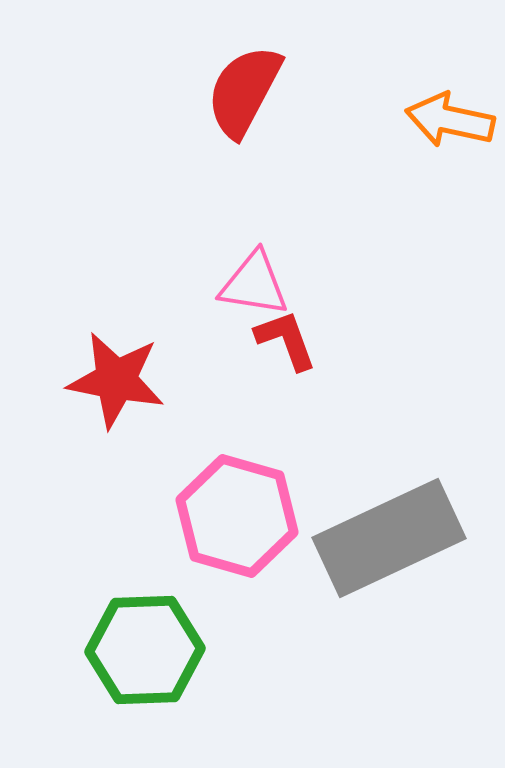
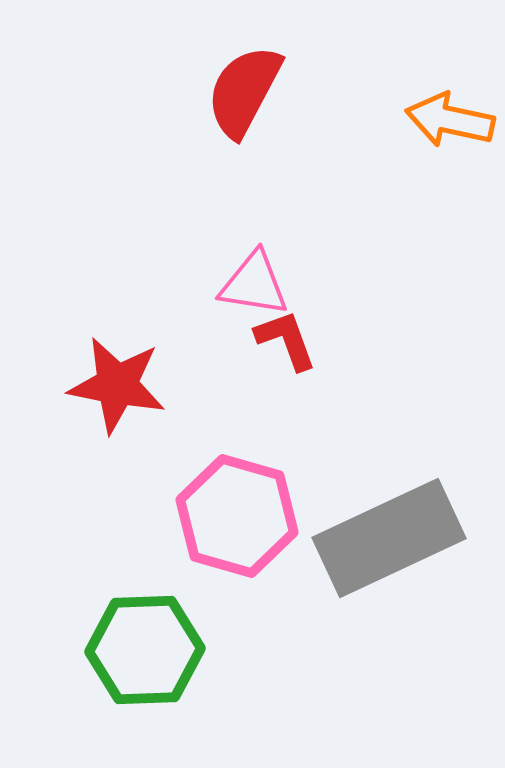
red star: moved 1 px right, 5 px down
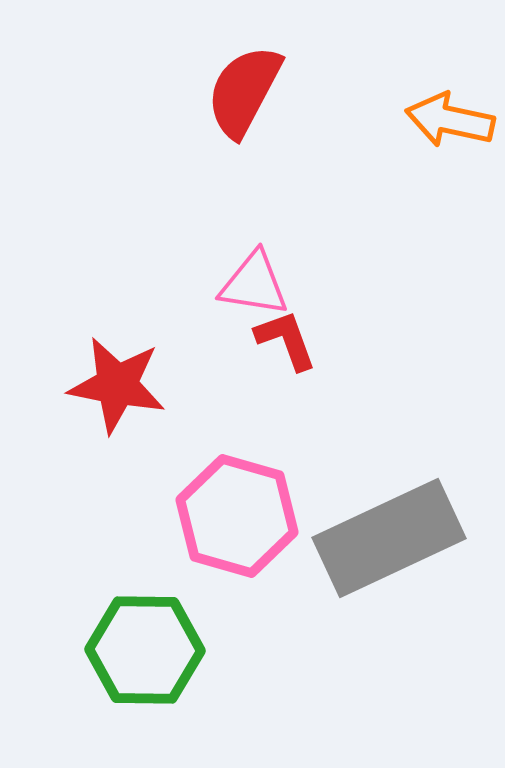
green hexagon: rotated 3 degrees clockwise
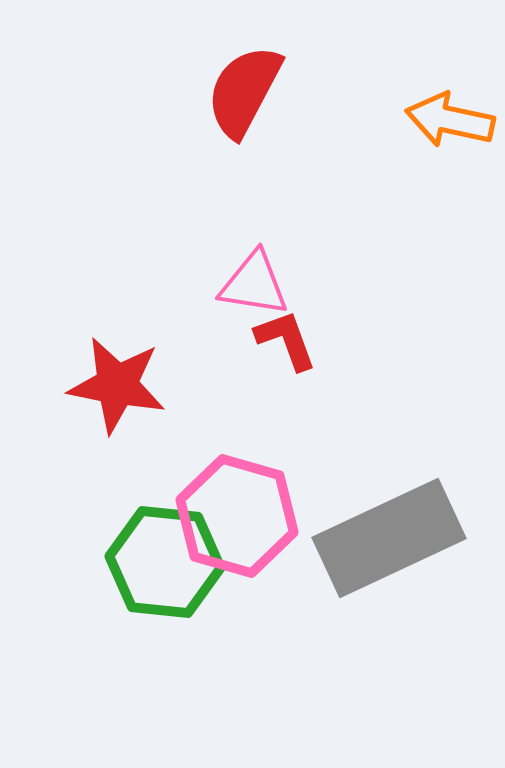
green hexagon: moved 20 px right, 88 px up; rotated 5 degrees clockwise
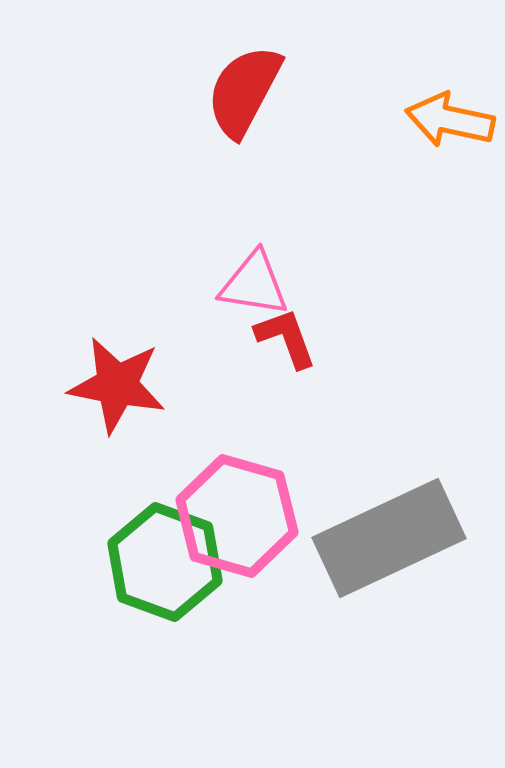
red L-shape: moved 2 px up
green hexagon: rotated 14 degrees clockwise
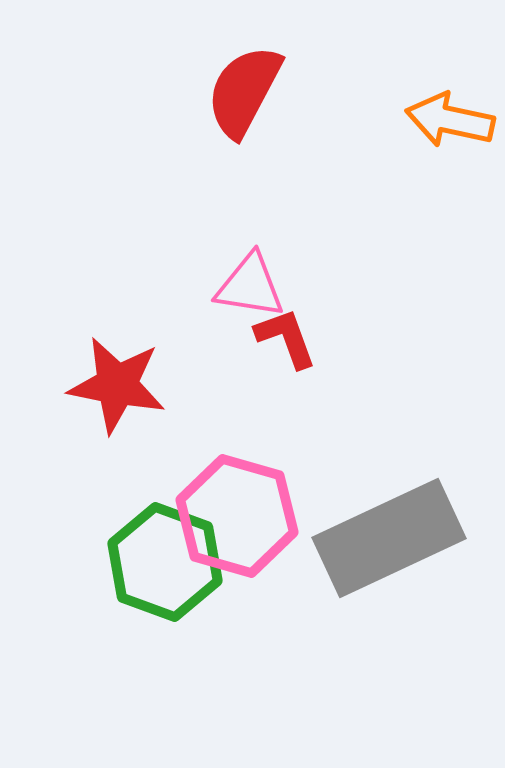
pink triangle: moved 4 px left, 2 px down
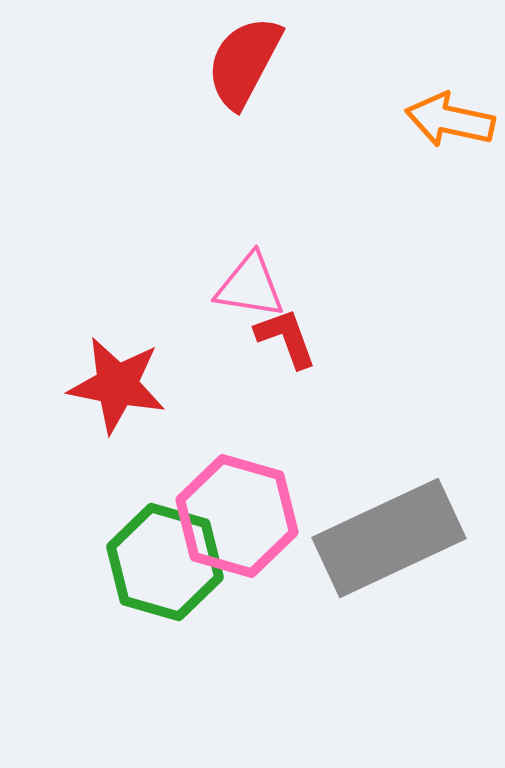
red semicircle: moved 29 px up
green hexagon: rotated 4 degrees counterclockwise
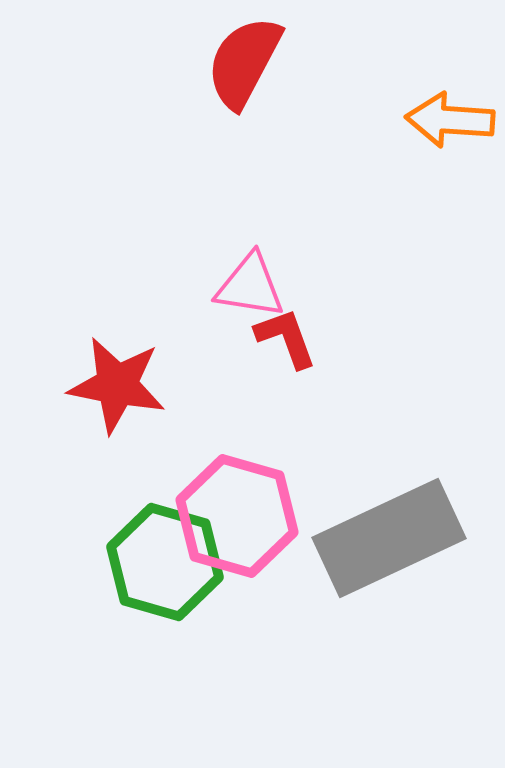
orange arrow: rotated 8 degrees counterclockwise
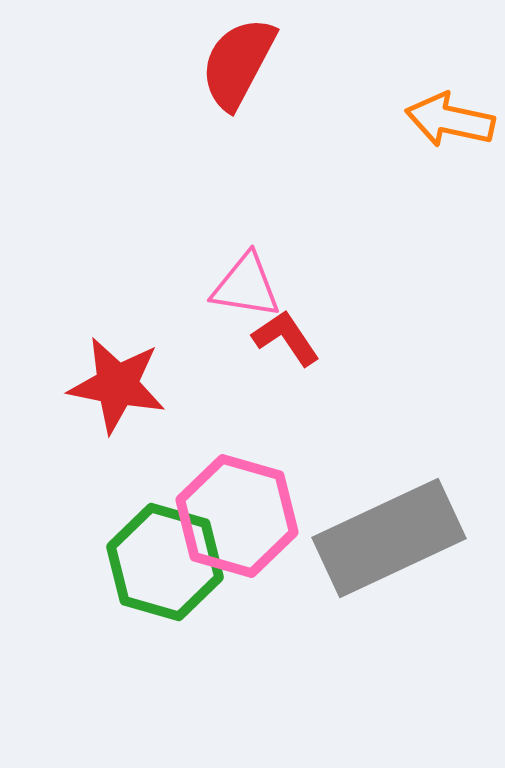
red semicircle: moved 6 px left, 1 px down
orange arrow: rotated 8 degrees clockwise
pink triangle: moved 4 px left
red L-shape: rotated 14 degrees counterclockwise
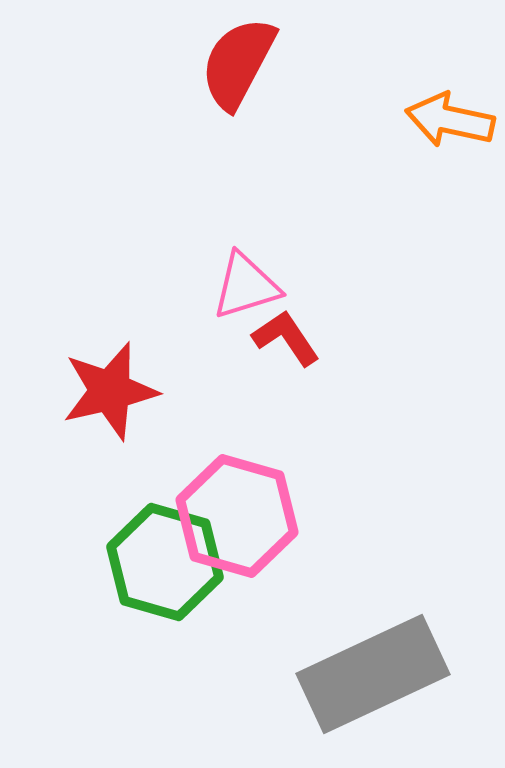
pink triangle: rotated 26 degrees counterclockwise
red star: moved 7 px left, 6 px down; rotated 24 degrees counterclockwise
gray rectangle: moved 16 px left, 136 px down
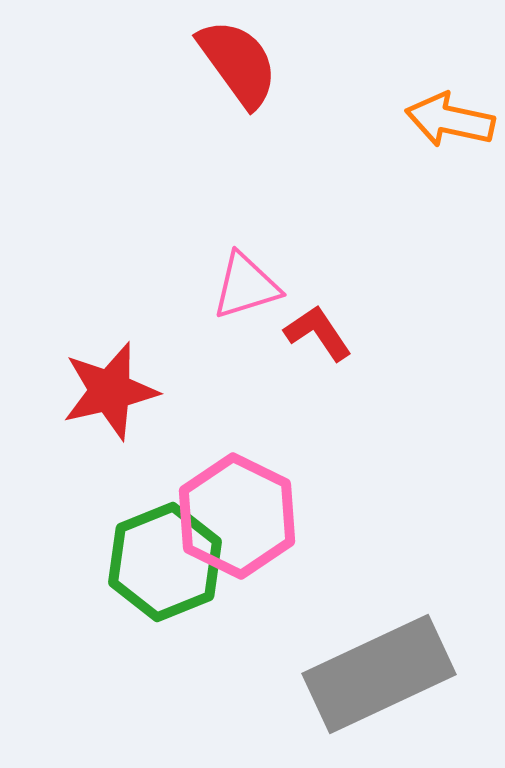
red semicircle: rotated 116 degrees clockwise
red L-shape: moved 32 px right, 5 px up
pink hexagon: rotated 10 degrees clockwise
green hexagon: rotated 22 degrees clockwise
gray rectangle: moved 6 px right
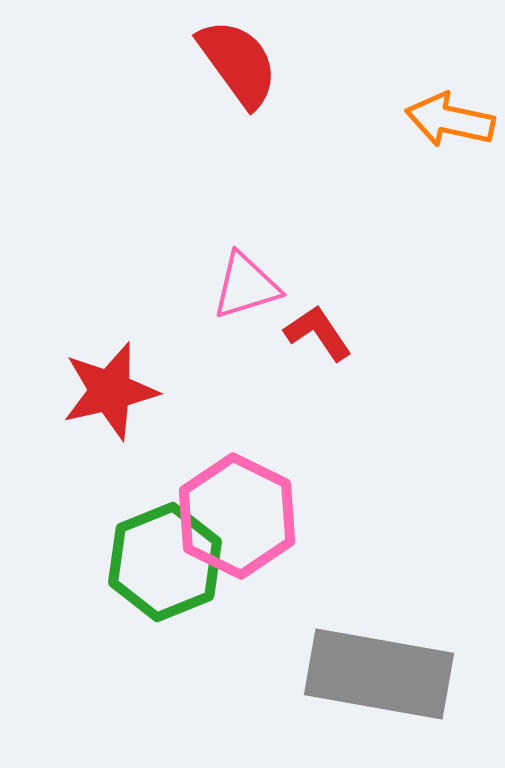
gray rectangle: rotated 35 degrees clockwise
